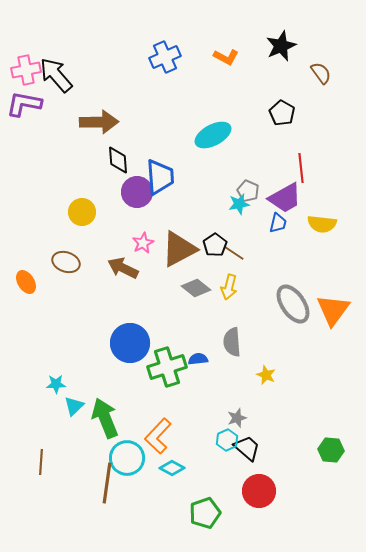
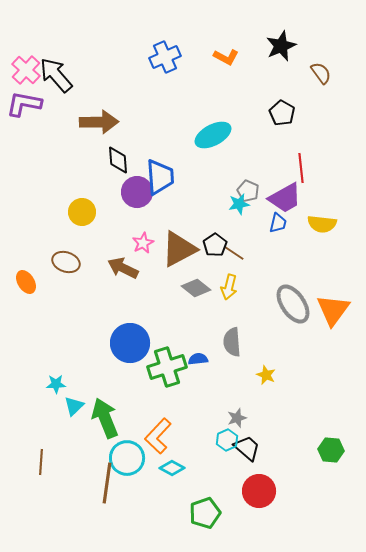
pink cross at (26, 70): rotated 36 degrees counterclockwise
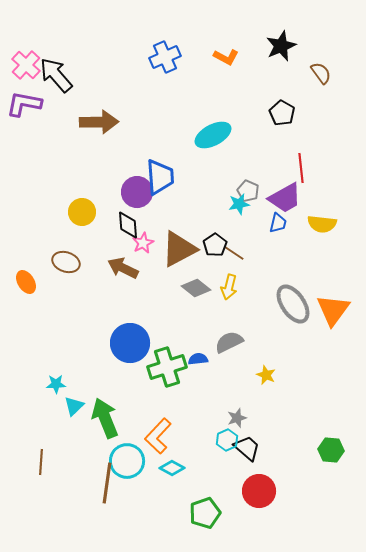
pink cross at (26, 70): moved 5 px up
black diamond at (118, 160): moved 10 px right, 65 px down
gray semicircle at (232, 342): moved 3 px left; rotated 68 degrees clockwise
cyan circle at (127, 458): moved 3 px down
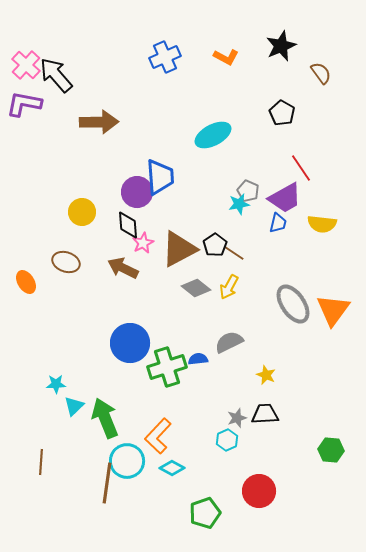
red line at (301, 168): rotated 28 degrees counterclockwise
yellow arrow at (229, 287): rotated 15 degrees clockwise
black trapezoid at (247, 448): moved 18 px right, 34 px up; rotated 44 degrees counterclockwise
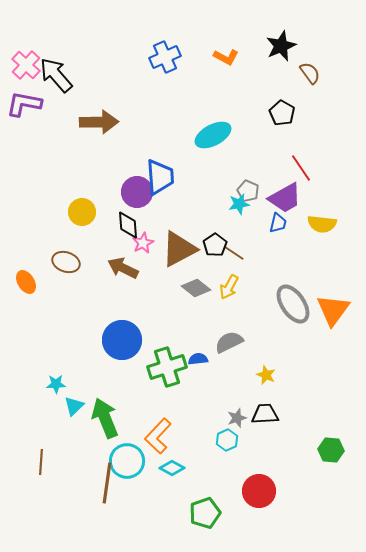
brown semicircle at (321, 73): moved 11 px left
blue circle at (130, 343): moved 8 px left, 3 px up
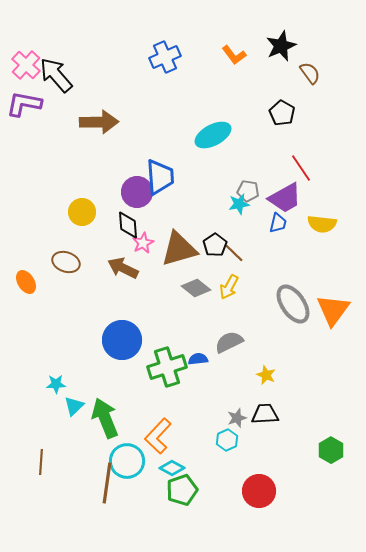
orange L-shape at (226, 57): moved 8 px right, 2 px up; rotated 25 degrees clockwise
gray pentagon at (248, 191): rotated 15 degrees counterclockwise
brown triangle at (179, 249): rotated 12 degrees clockwise
brown line at (234, 253): rotated 10 degrees clockwise
green hexagon at (331, 450): rotated 25 degrees clockwise
green pentagon at (205, 513): moved 23 px left, 23 px up
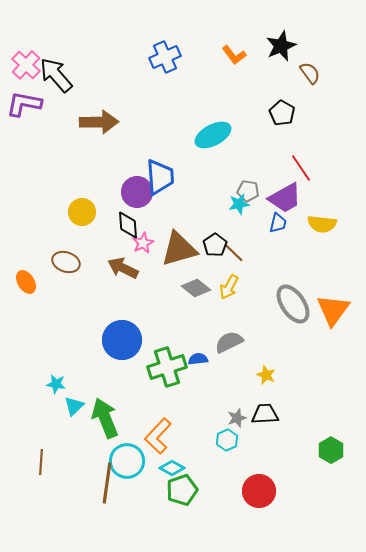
cyan star at (56, 384): rotated 12 degrees clockwise
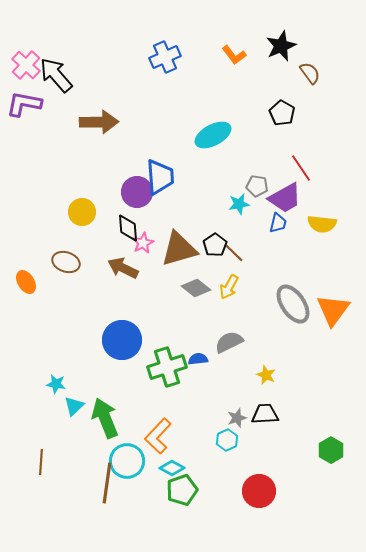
gray pentagon at (248, 191): moved 9 px right, 5 px up
black diamond at (128, 225): moved 3 px down
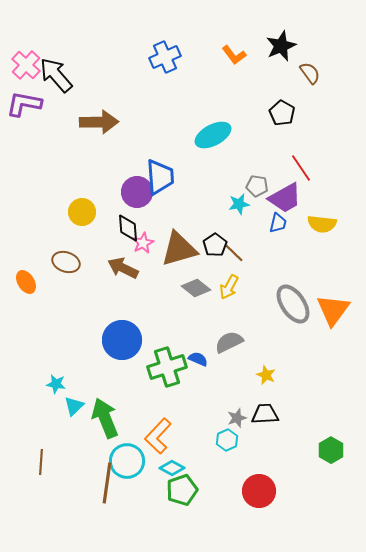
blue semicircle at (198, 359): rotated 30 degrees clockwise
